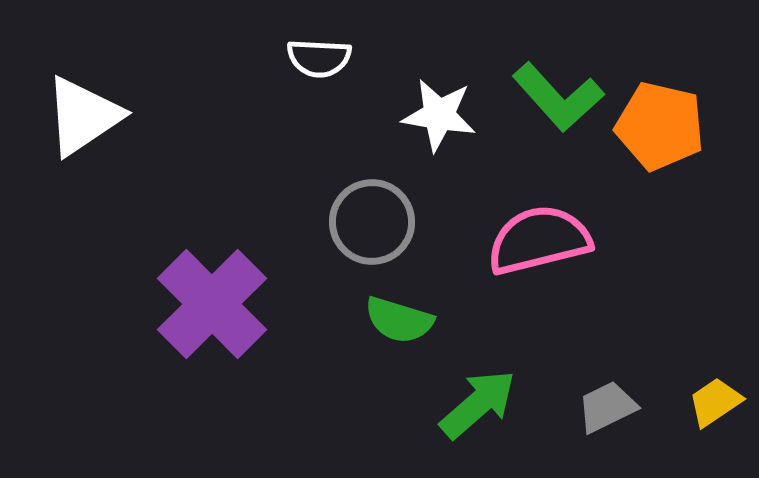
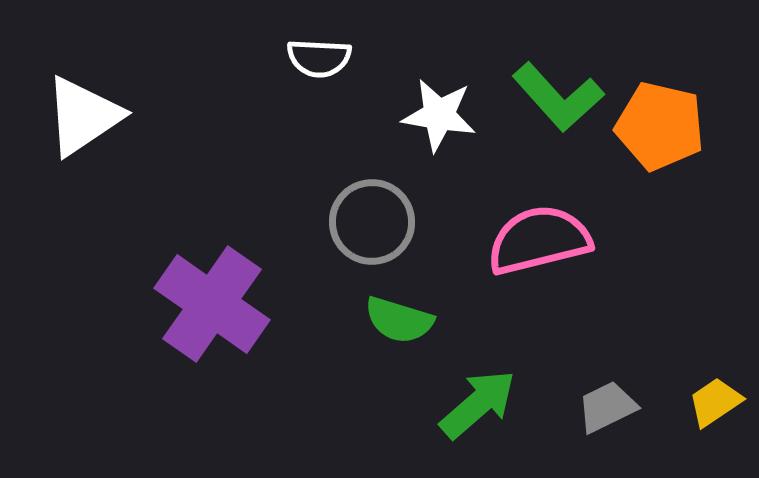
purple cross: rotated 10 degrees counterclockwise
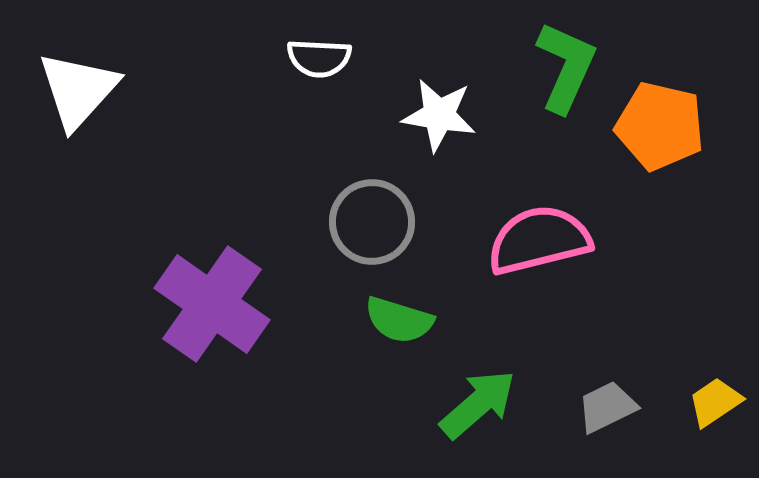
green L-shape: moved 8 px right, 30 px up; rotated 114 degrees counterclockwise
white triangle: moved 5 px left, 26 px up; rotated 14 degrees counterclockwise
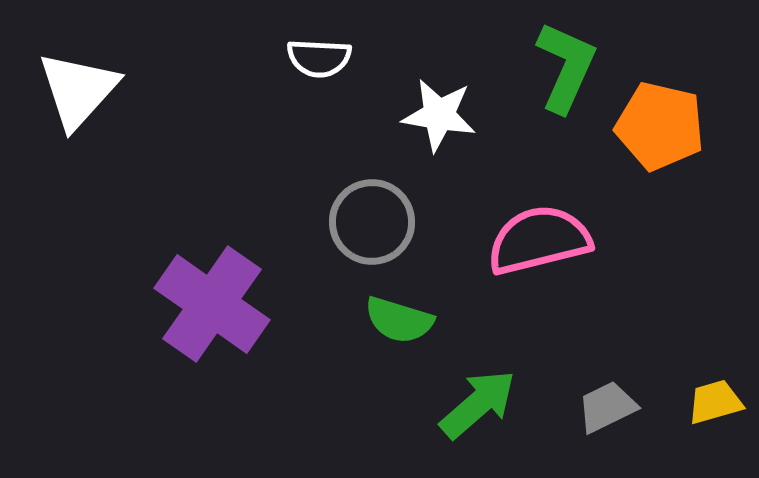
yellow trapezoid: rotated 18 degrees clockwise
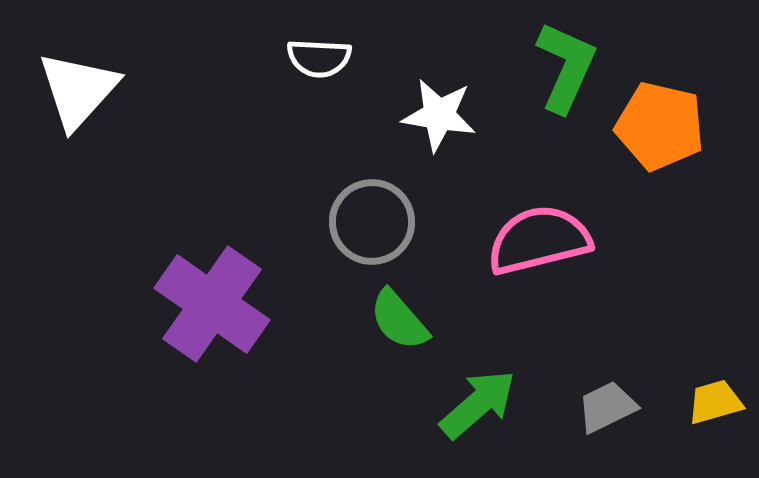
green semicircle: rotated 32 degrees clockwise
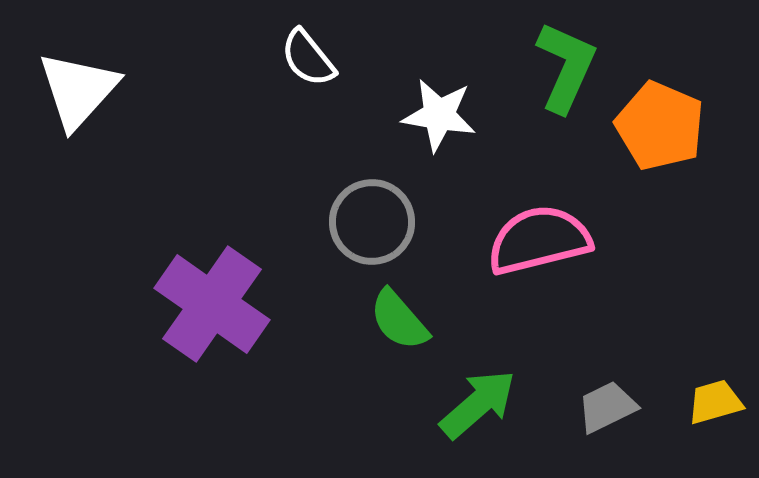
white semicircle: moved 11 px left; rotated 48 degrees clockwise
orange pentagon: rotated 10 degrees clockwise
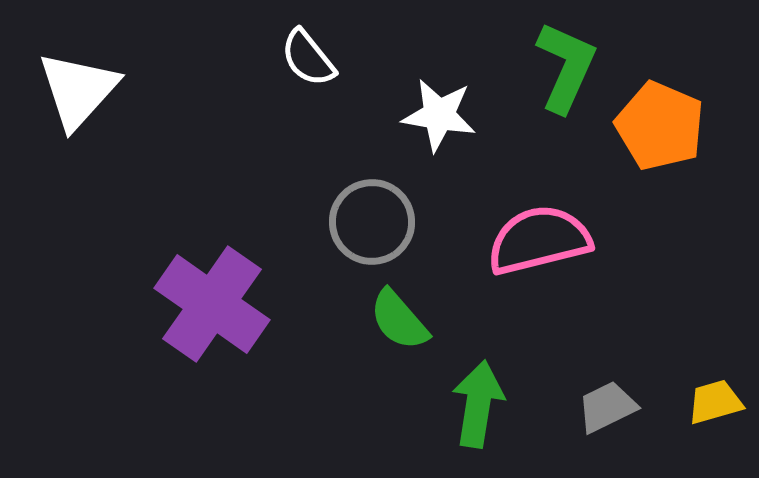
green arrow: rotated 40 degrees counterclockwise
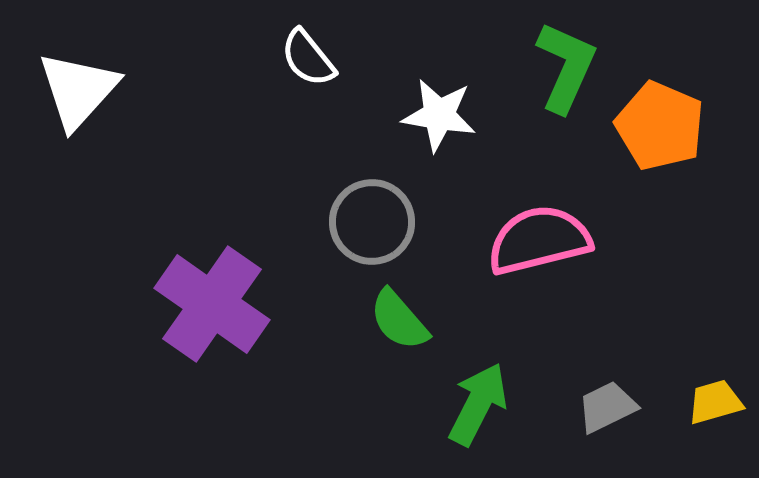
green arrow: rotated 18 degrees clockwise
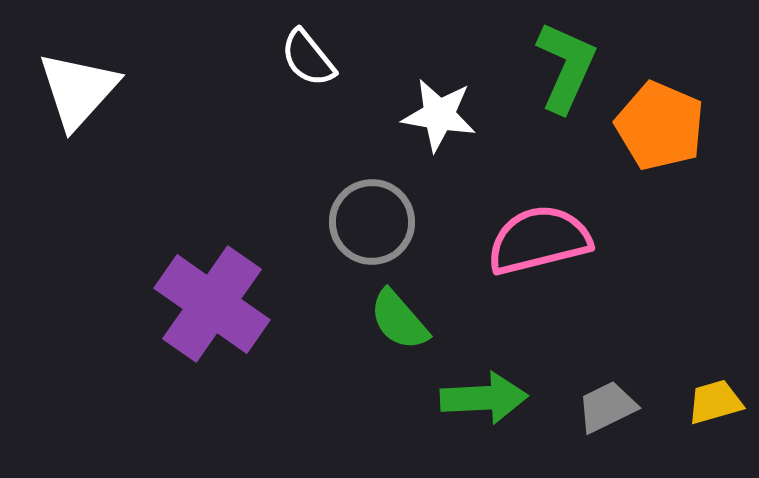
green arrow: moved 6 px right, 6 px up; rotated 60 degrees clockwise
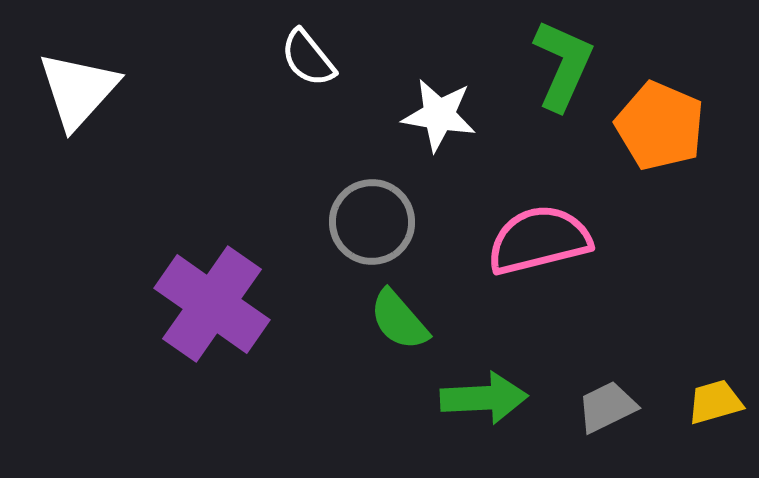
green L-shape: moved 3 px left, 2 px up
